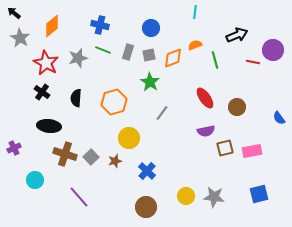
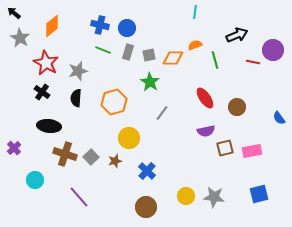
blue circle at (151, 28): moved 24 px left
gray star at (78, 58): moved 13 px down
orange diamond at (173, 58): rotated 20 degrees clockwise
purple cross at (14, 148): rotated 16 degrees counterclockwise
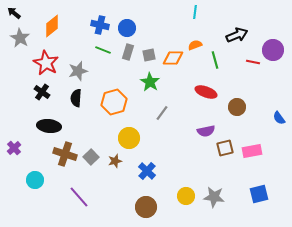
red ellipse at (205, 98): moved 1 px right, 6 px up; rotated 35 degrees counterclockwise
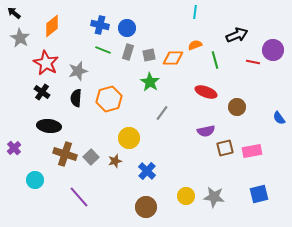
orange hexagon at (114, 102): moved 5 px left, 3 px up
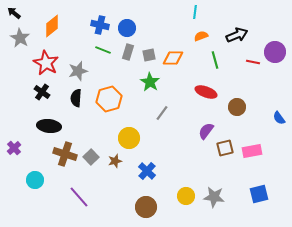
orange semicircle at (195, 45): moved 6 px right, 9 px up
purple circle at (273, 50): moved 2 px right, 2 px down
purple semicircle at (206, 131): rotated 138 degrees clockwise
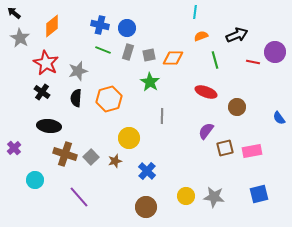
gray line at (162, 113): moved 3 px down; rotated 35 degrees counterclockwise
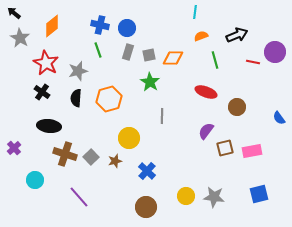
green line at (103, 50): moved 5 px left; rotated 49 degrees clockwise
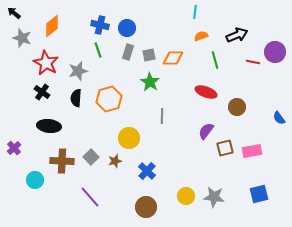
gray star at (20, 38): moved 2 px right; rotated 12 degrees counterclockwise
brown cross at (65, 154): moved 3 px left, 7 px down; rotated 15 degrees counterclockwise
purple line at (79, 197): moved 11 px right
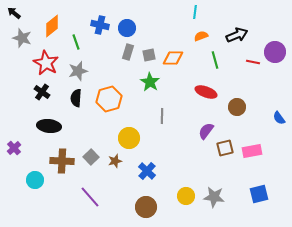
green line at (98, 50): moved 22 px left, 8 px up
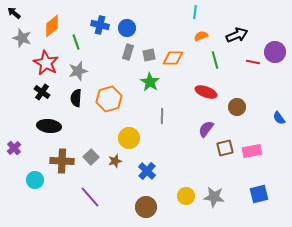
purple semicircle at (206, 131): moved 2 px up
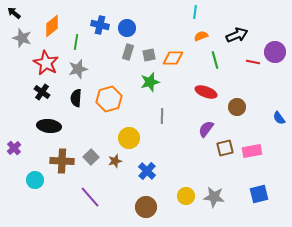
green line at (76, 42): rotated 28 degrees clockwise
gray star at (78, 71): moved 2 px up
green star at (150, 82): rotated 24 degrees clockwise
